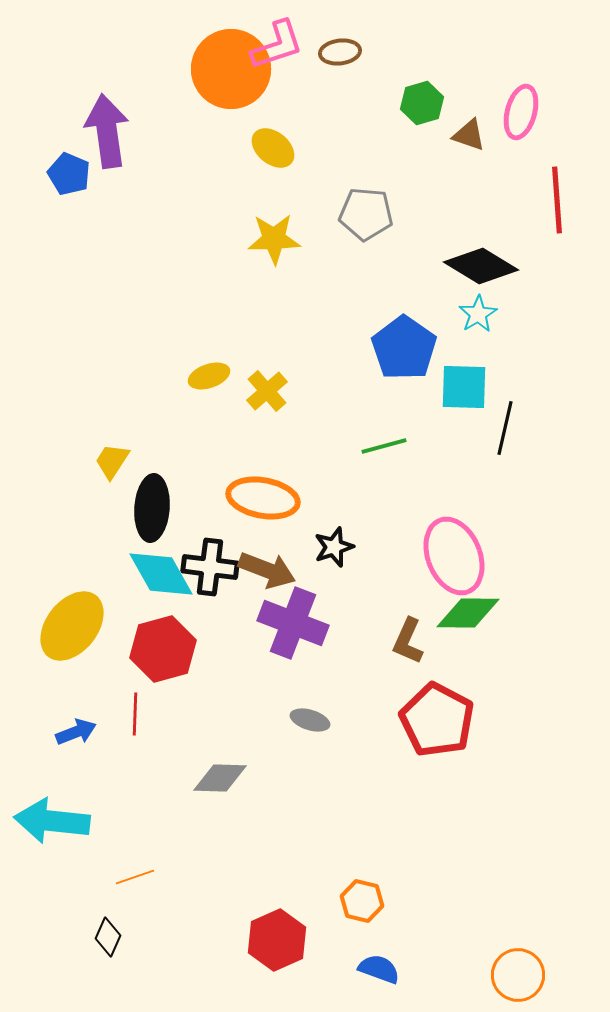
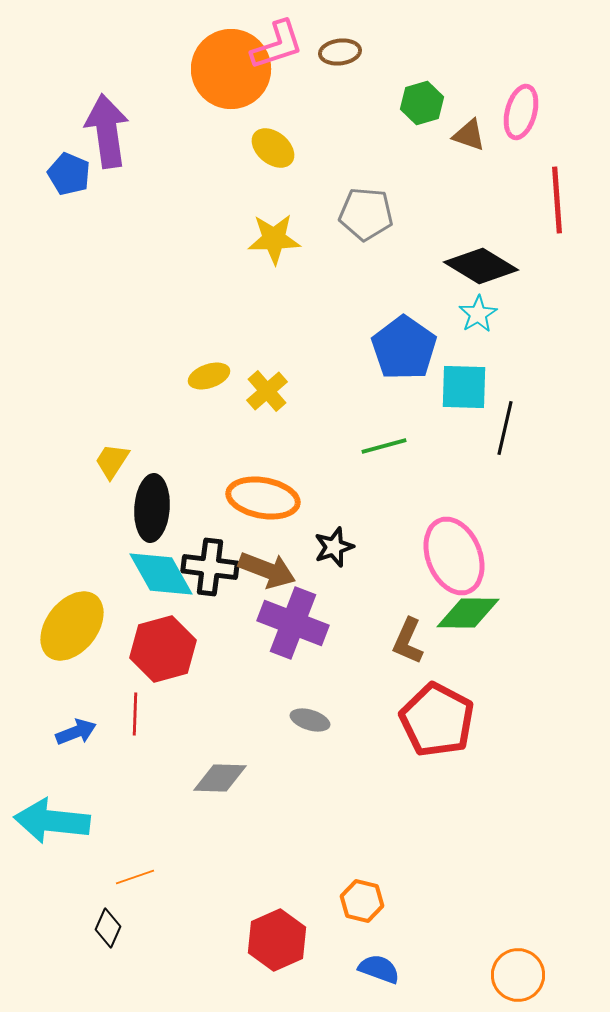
black diamond at (108, 937): moved 9 px up
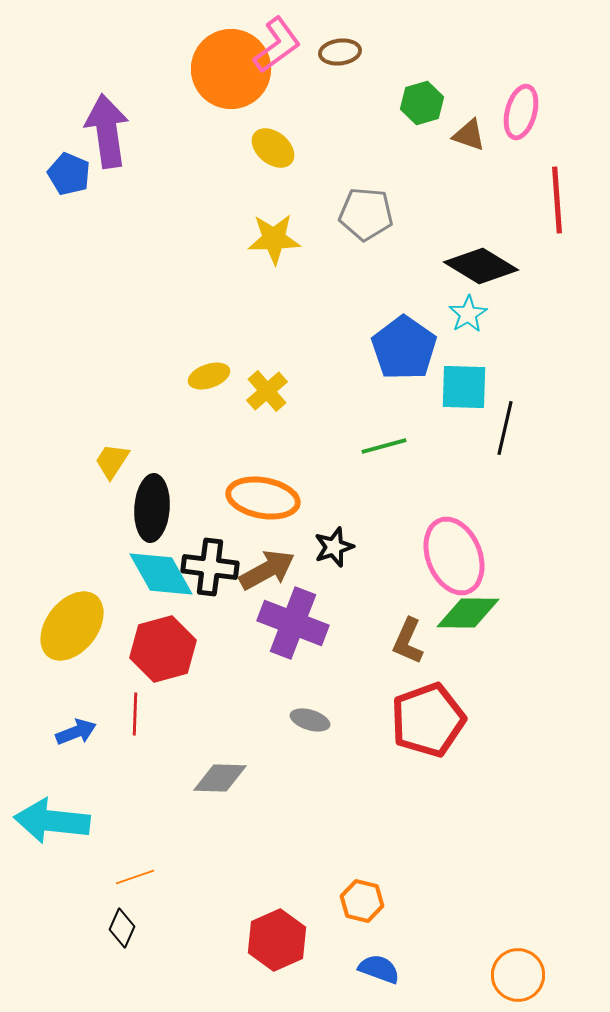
pink L-shape at (277, 45): rotated 18 degrees counterclockwise
cyan star at (478, 314): moved 10 px left
brown arrow at (267, 570): rotated 50 degrees counterclockwise
red pentagon at (437, 720): moved 9 px left; rotated 24 degrees clockwise
black diamond at (108, 928): moved 14 px right
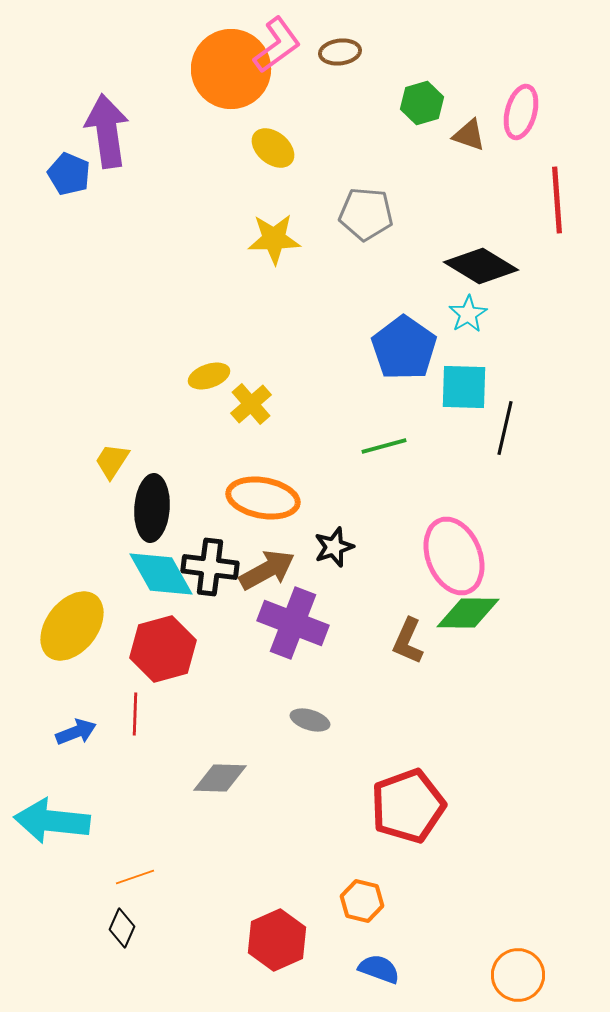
yellow cross at (267, 391): moved 16 px left, 13 px down
red pentagon at (428, 720): moved 20 px left, 86 px down
